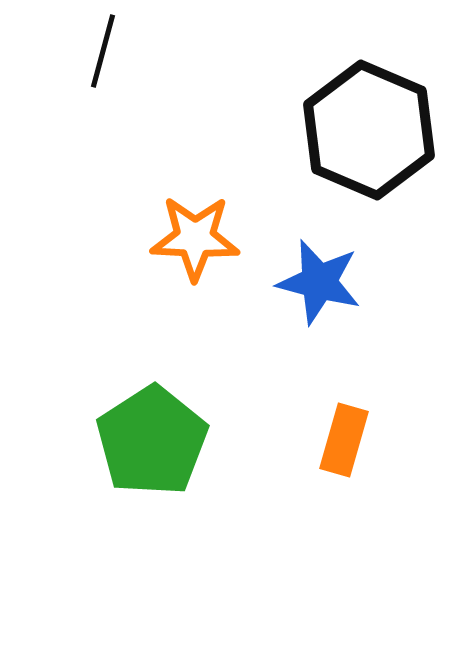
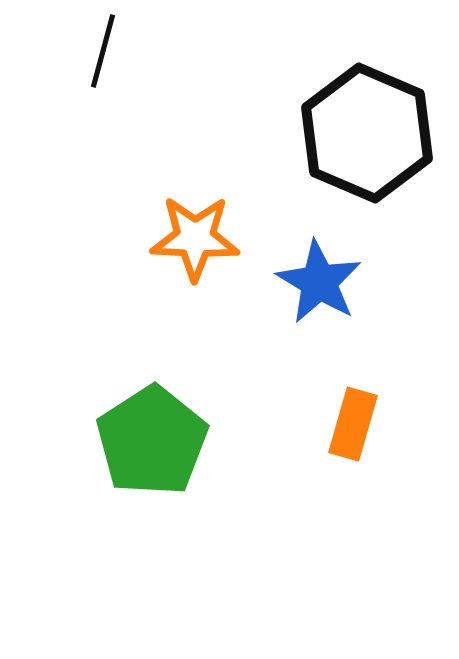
black hexagon: moved 2 px left, 3 px down
blue star: rotated 16 degrees clockwise
orange rectangle: moved 9 px right, 16 px up
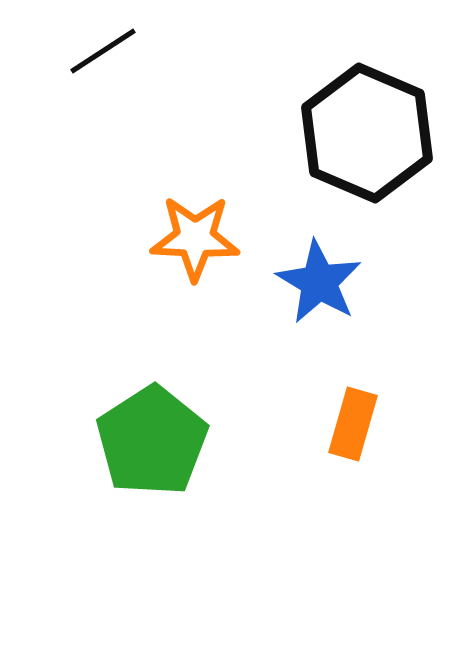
black line: rotated 42 degrees clockwise
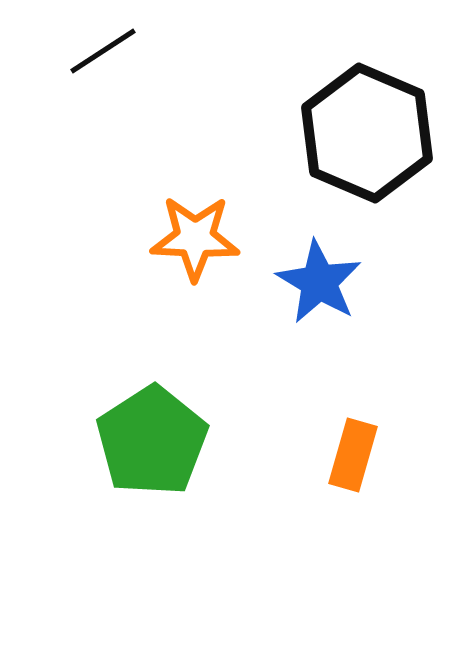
orange rectangle: moved 31 px down
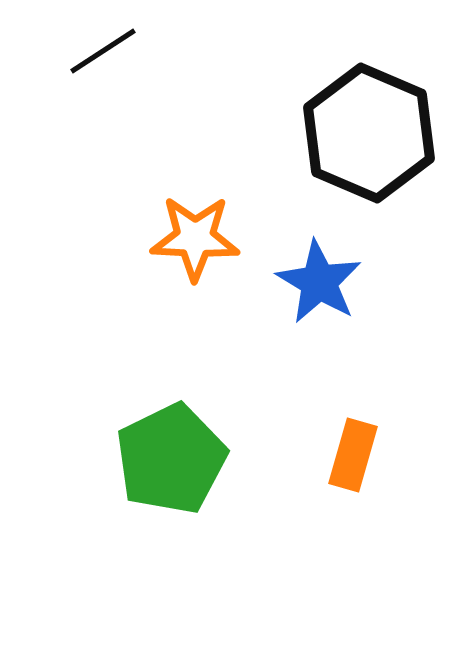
black hexagon: moved 2 px right
green pentagon: moved 19 px right, 18 px down; rotated 7 degrees clockwise
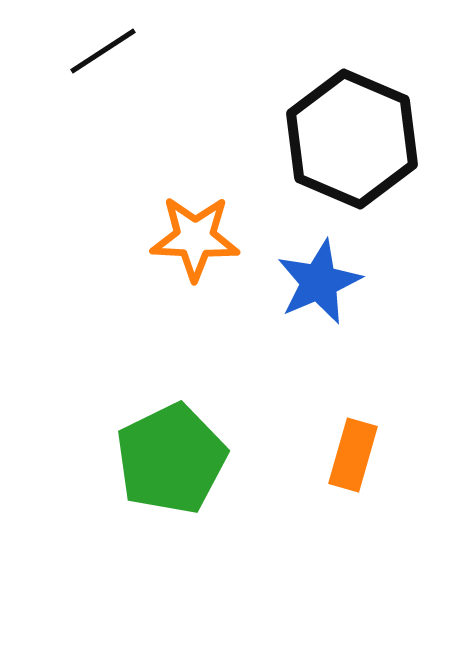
black hexagon: moved 17 px left, 6 px down
blue star: rotated 18 degrees clockwise
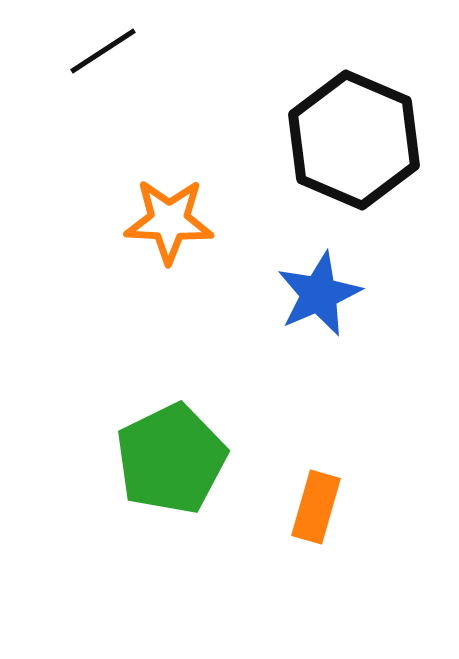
black hexagon: moved 2 px right, 1 px down
orange star: moved 26 px left, 17 px up
blue star: moved 12 px down
orange rectangle: moved 37 px left, 52 px down
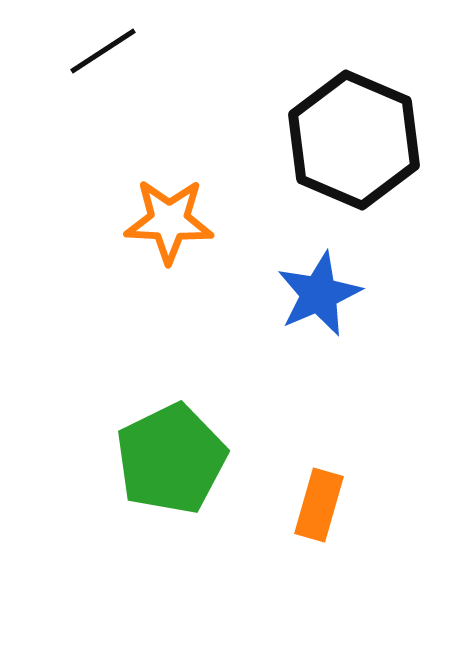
orange rectangle: moved 3 px right, 2 px up
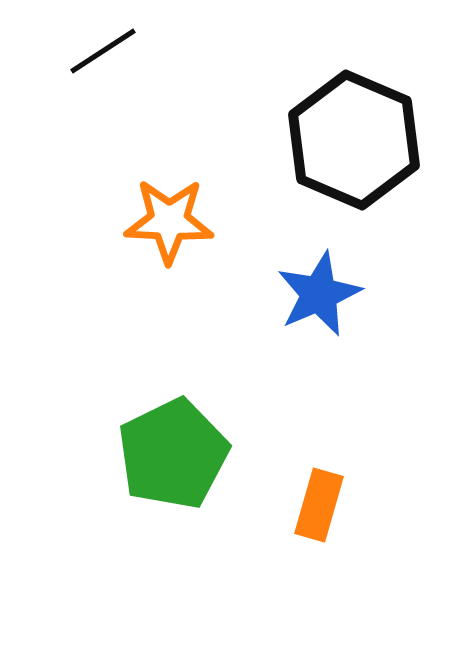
green pentagon: moved 2 px right, 5 px up
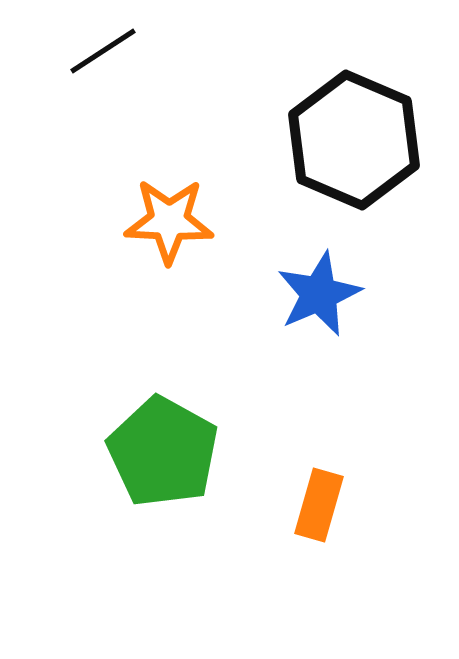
green pentagon: moved 10 px left, 2 px up; rotated 17 degrees counterclockwise
